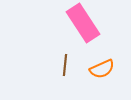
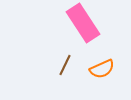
brown line: rotated 20 degrees clockwise
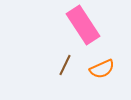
pink rectangle: moved 2 px down
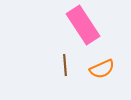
brown line: rotated 30 degrees counterclockwise
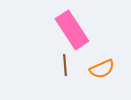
pink rectangle: moved 11 px left, 5 px down
